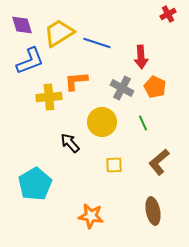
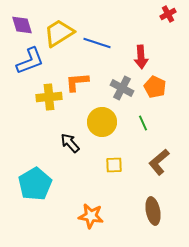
orange L-shape: moved 1 px right, 1 px down
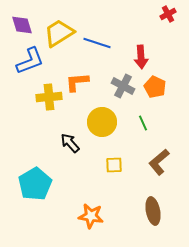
gray cross: moved 1 px right, 2 px up
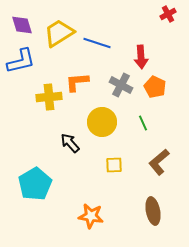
blue L-shape: moved 9 px left; rotated 8 degrees clockwise
gray cross: moved 2 px left, 1 px up
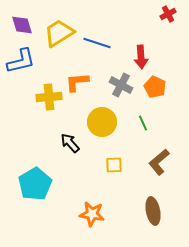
orange star: moved 1 px right, 2 px up
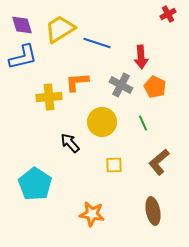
yellow trapezoid: moved 1 px right, 4 px up
blue L-shape: moved 2 px right, 4 px up
cyan pentagon: rotated 8 degrees counterclockwise
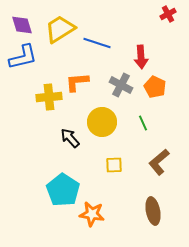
black arrow: moved 5 px up
cyan pentagon: moved 28 px right, 6 px down
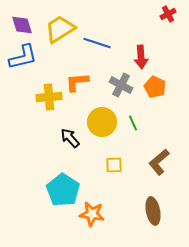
green line: moved 10 px left
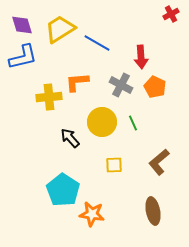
red cross: moved 3 px right
blue line: rotated 12 degrees clockwise
